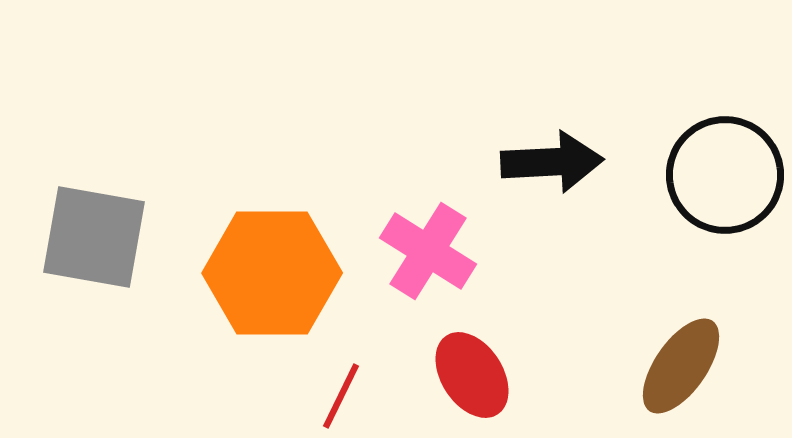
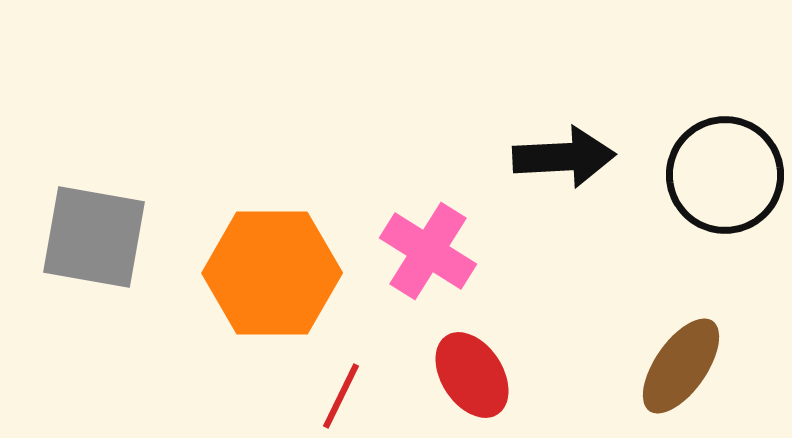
black arrow: moved 12 px right, 5 px up
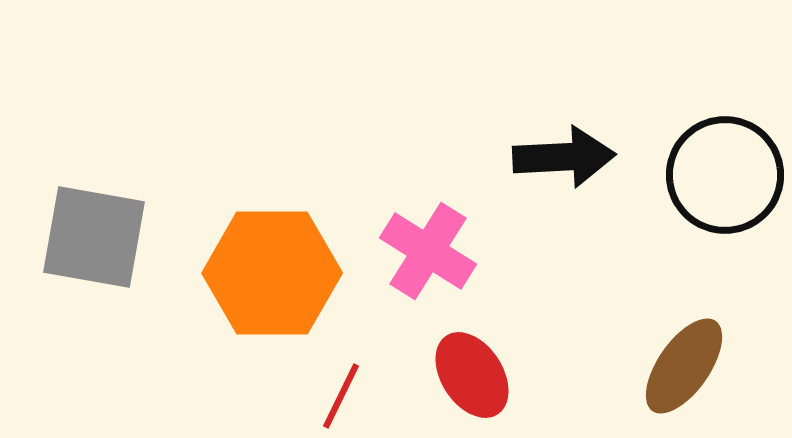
brown ellipse: moved 3 px right
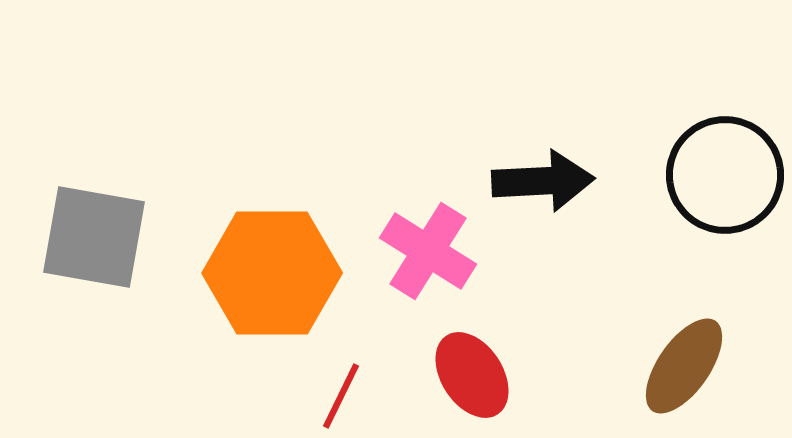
black arrow: moved 21 px left, 24 px down
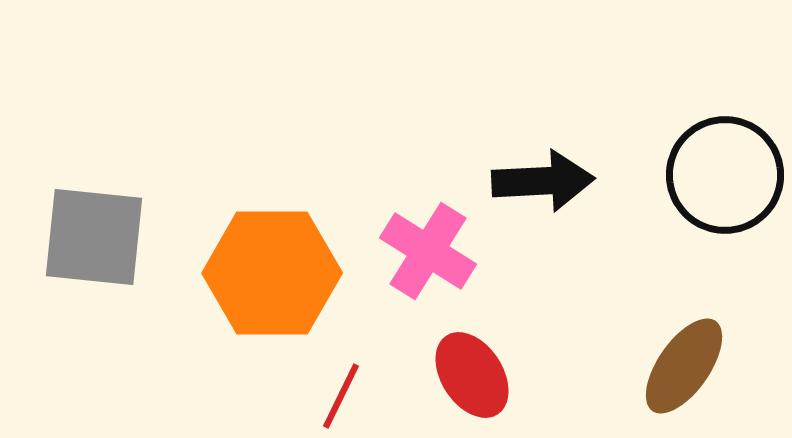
gray square: rotated 4 degrees counterclockwise
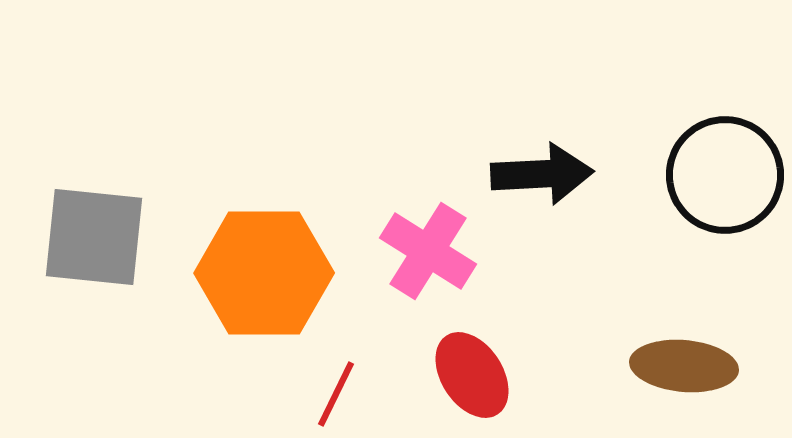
black arrow: moved 1 px left, 7 px up
orange hexagon: moved 8 px left
brown ellipse: rotated 60 degrees clockwise
red line: moved 5 px left, 2 px up
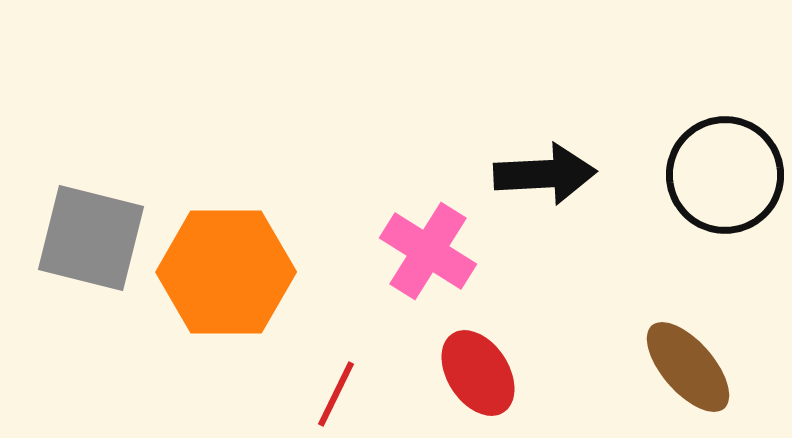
black arrow: moved 3 px right
gray square: moved 3 px left, 1 px down; rotated 8 degrees clockwise
orange hexagon: moved 38 px left, 1 px up
brown ellipse: moved 4 px right, 1 px down; rotated 44 degrees clockwise
red ellipse: moved 6 px right, 2 px up
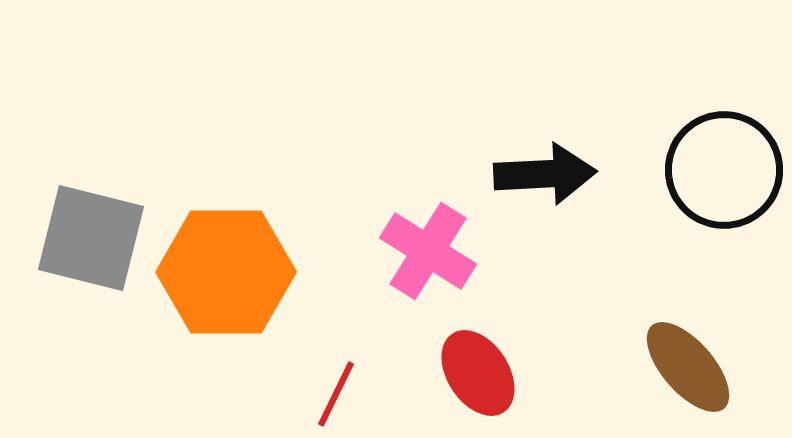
black circle: moved 1 px left, 5 px up
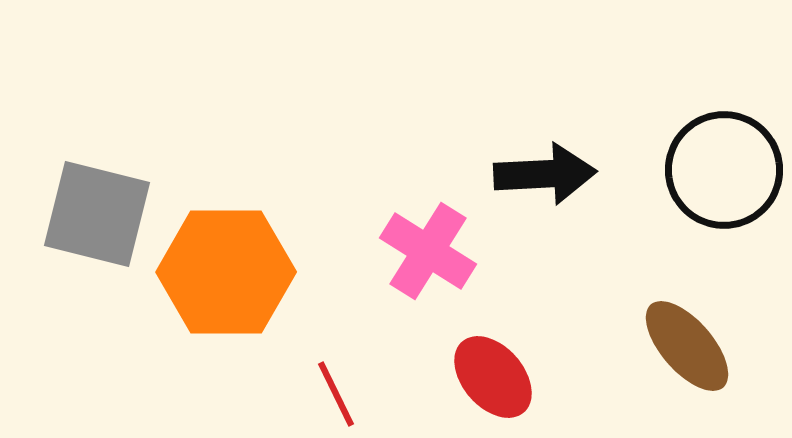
gray square: moved 6 px right, 24 px up
brown ellipse: moved 1 px left, 21 px up
red ellipse: moved 15 px right, 4 px down; rotated 8 degrees counterclockwise
red line: rotated 52 degrees counterclockwise
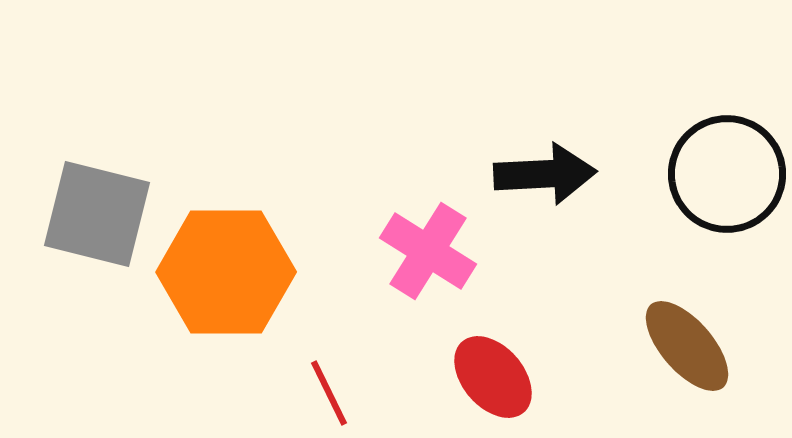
black circle: moved 3 px right, 4 px down
red line: moved 7 px left, 1 px up
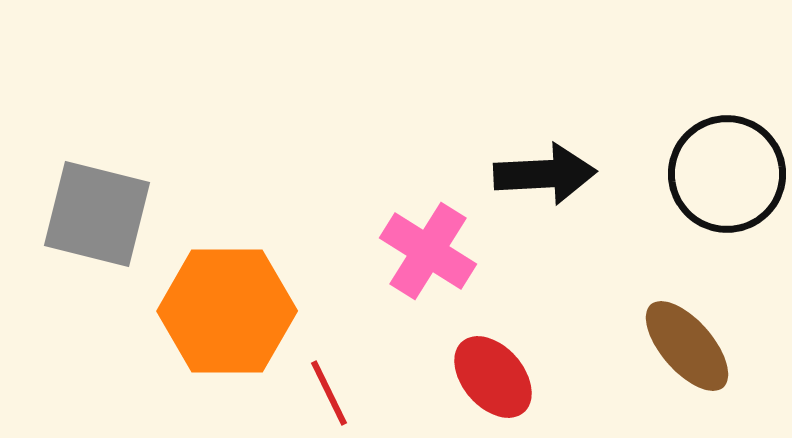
orange hexagon: moved 1 px right, 39 px down
